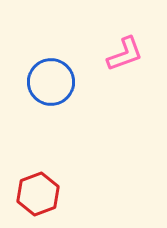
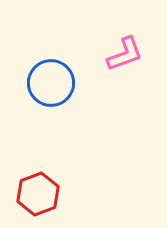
blue circle: moved 1 px down
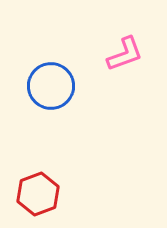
blue circle: moved 3 px down
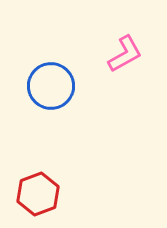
pink L-shape: rotated 9 degrees counterclockwise
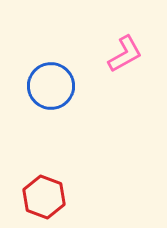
red hexagon: moved 6 px right, 3 px down; rotated 18 degrees counterclockwise
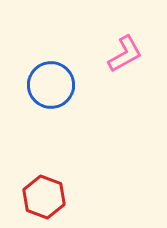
blue circle: moved 1 px up
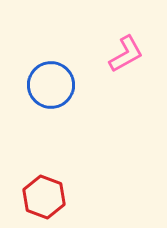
pink L-shape: moved 1 px right
